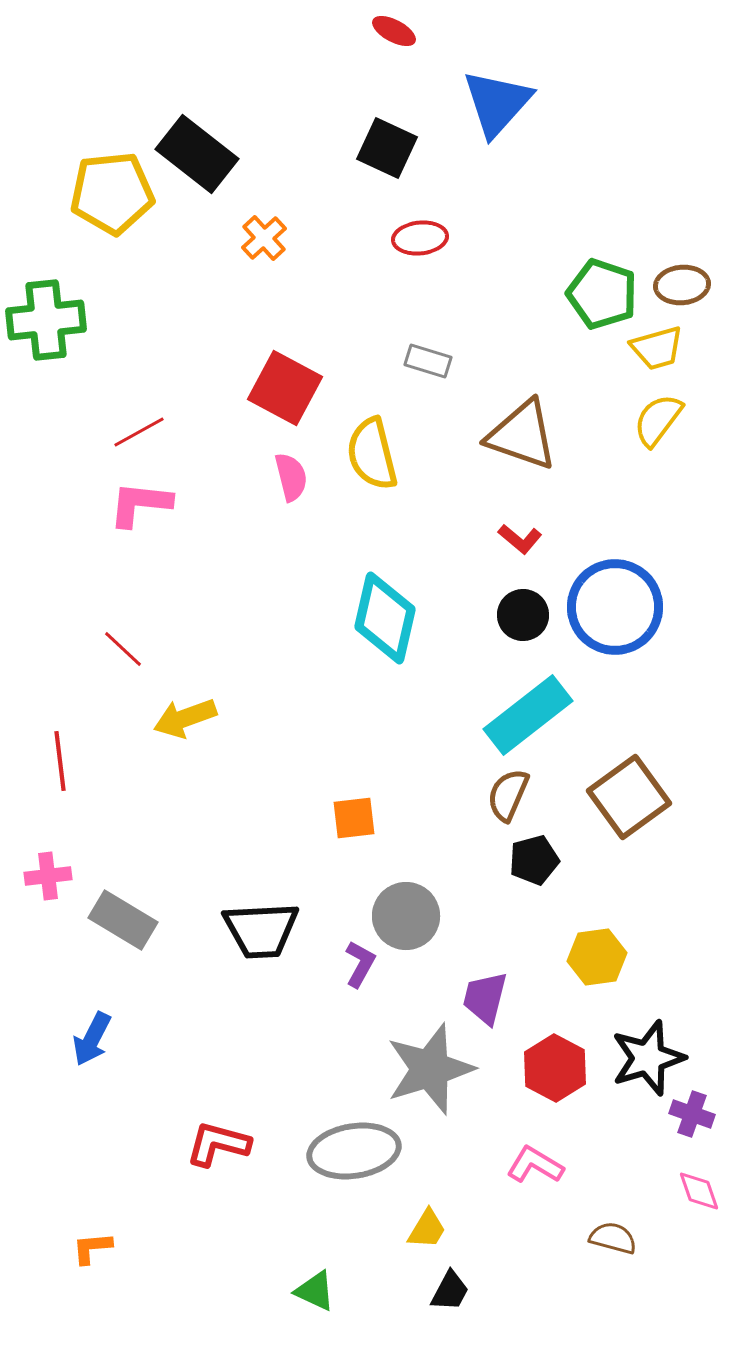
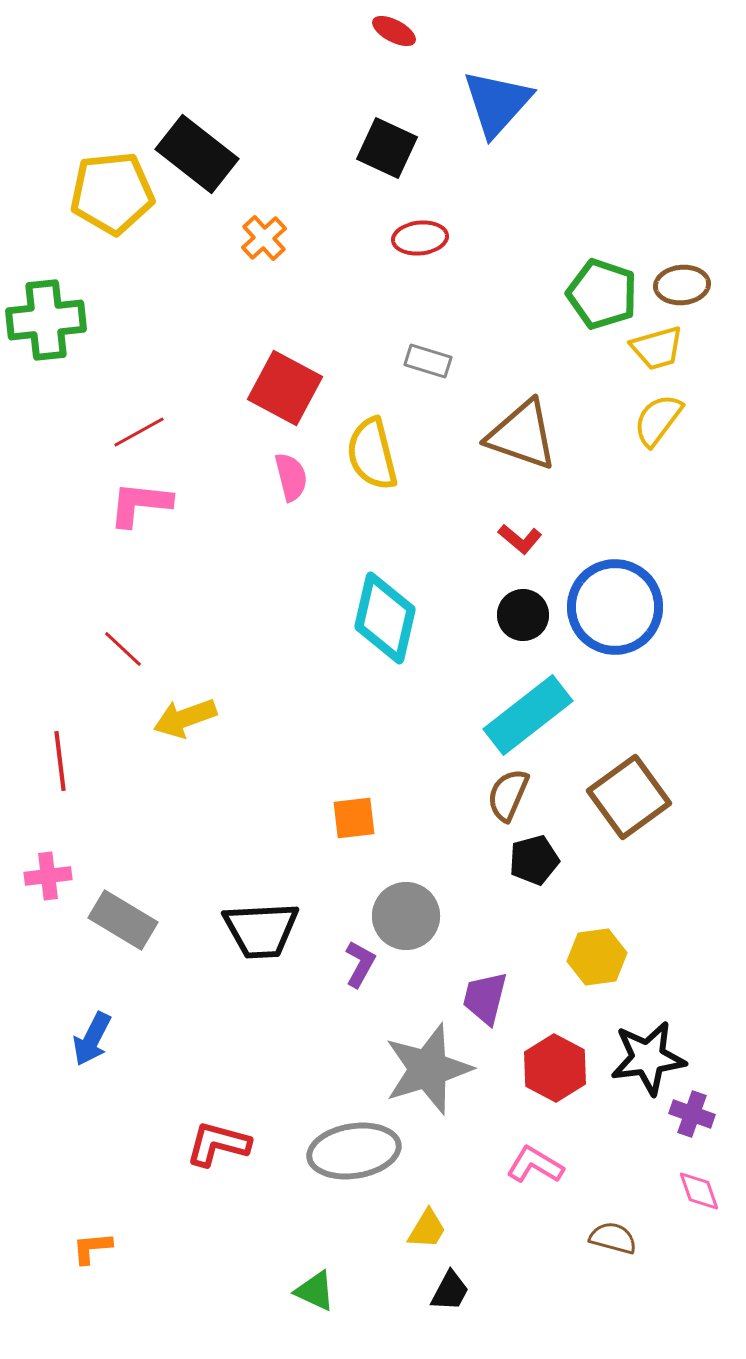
black star at (648, 1058): rotated 10 degrees clockwise
gray star at (430, 1069): moved 2 px left
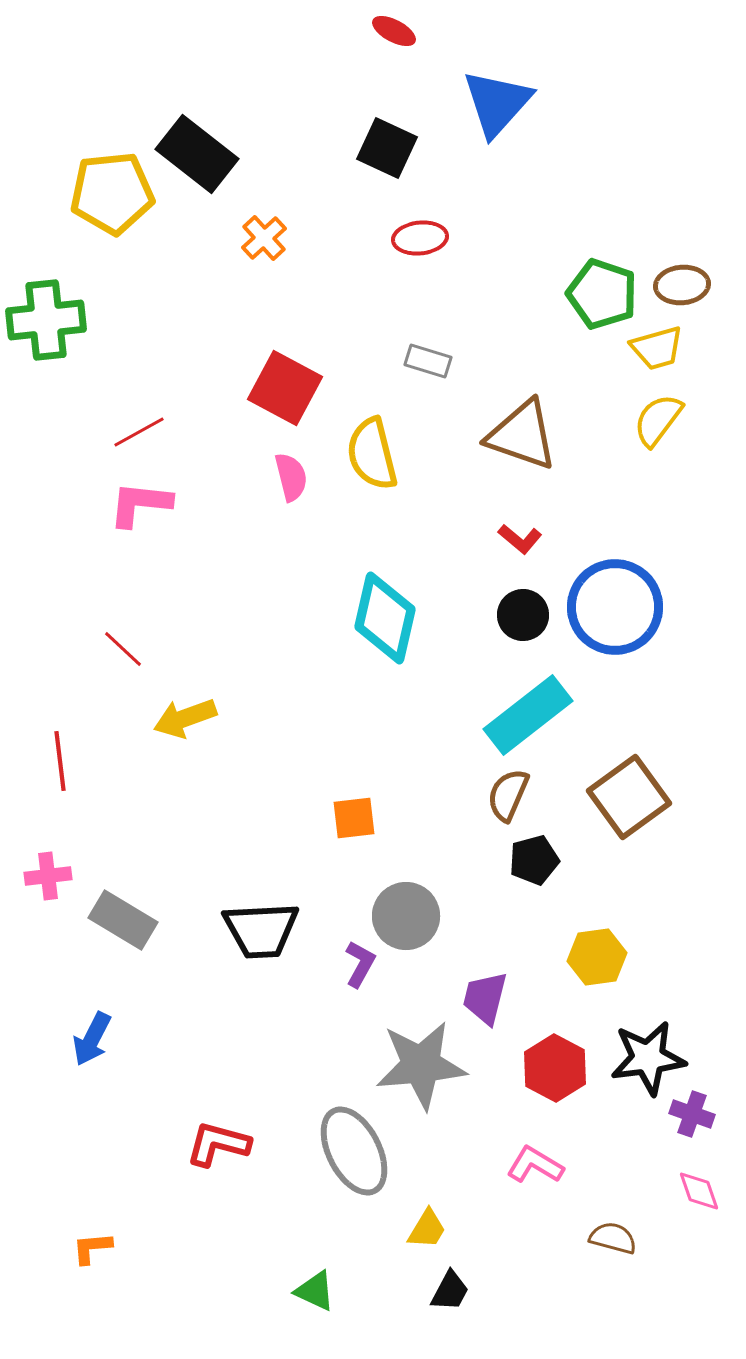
gray star at (428, 1069): moved 7 px left, 4 px up; rotated 12 degrees clockwise
gray ellipse at (354, 1151): rotated 72 degrees clockwise
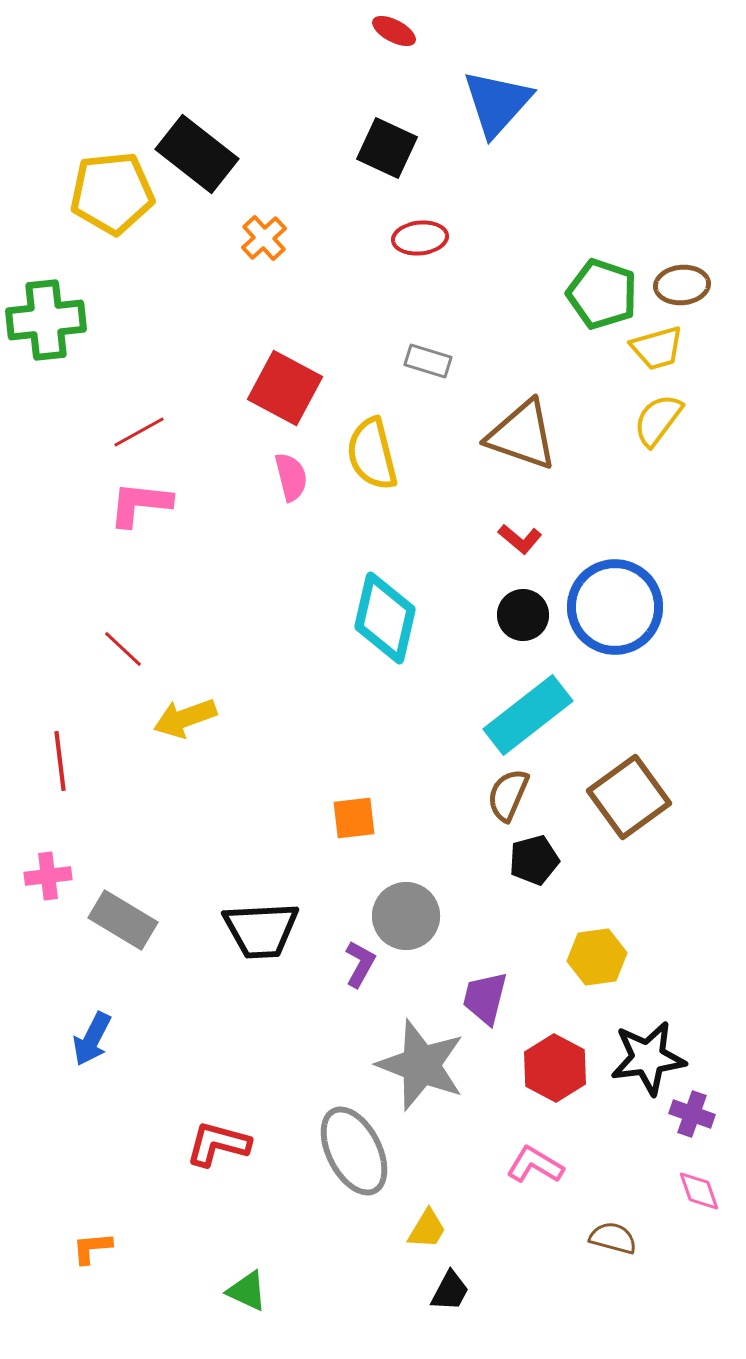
gray star at (421, 1065): rotated 26 degrees clockwise
green triangle at (315, 1291): moved 68 px left
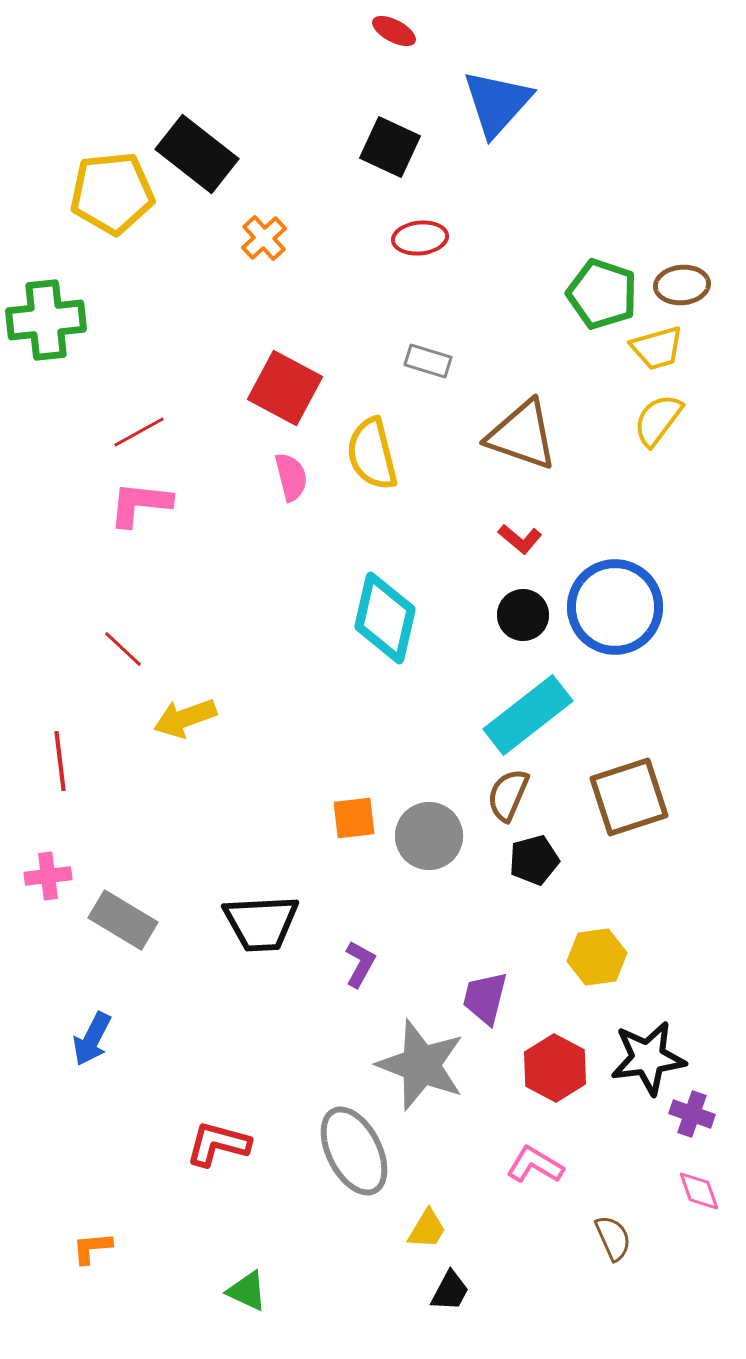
black square at (387, 148): moved 3 px right, 1 px up
brown square at (629, 797): rotated 18 degrees clockwise
gray circle at (406, 916): moved 23 px right, 80 px up
black trapezoid at (261, 930): moved 7 px up
brown semicircle at (613, 1238): rotated 51 degrees clockwise
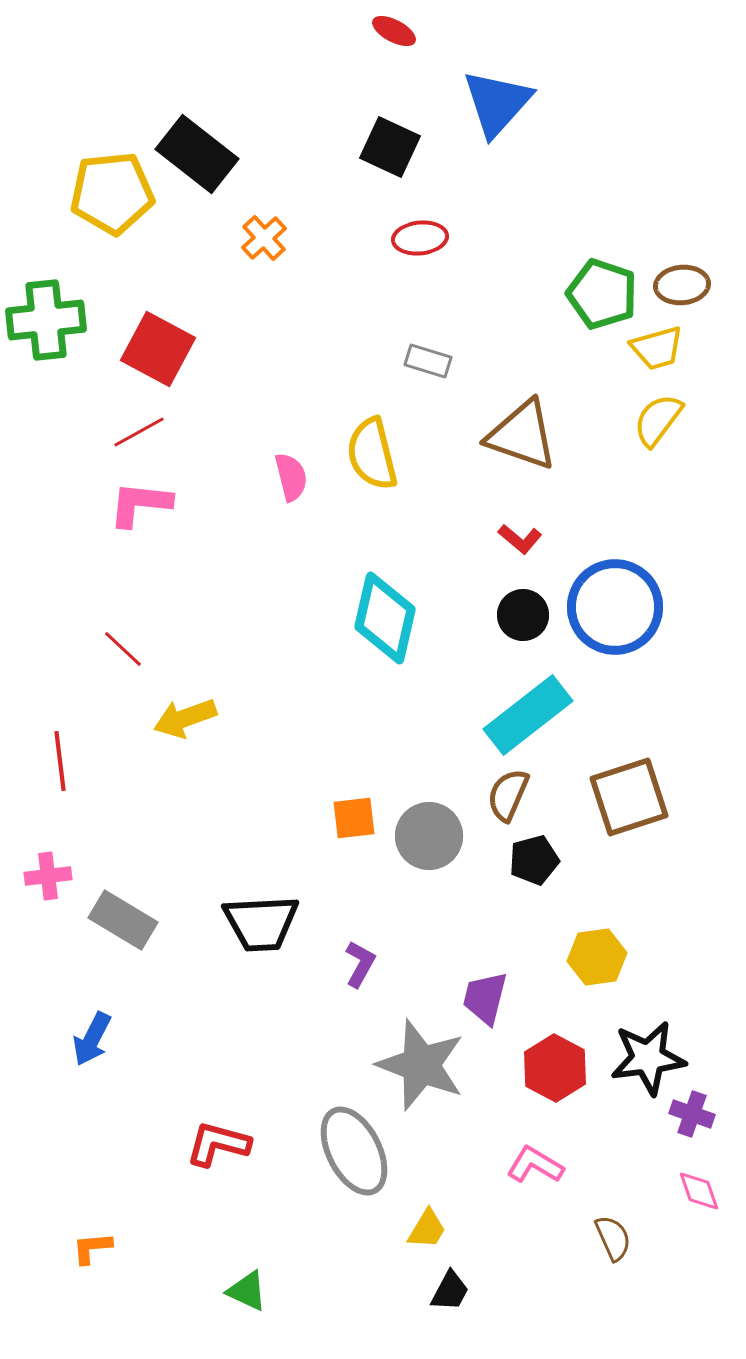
red square at (285, 388): moved 127 px left, 39 px up
